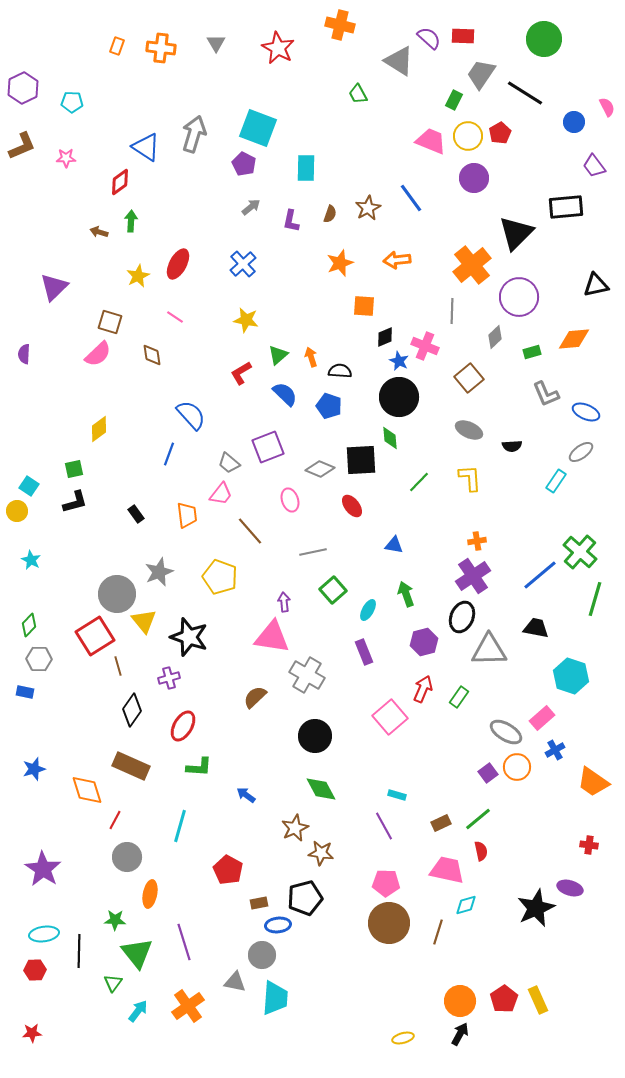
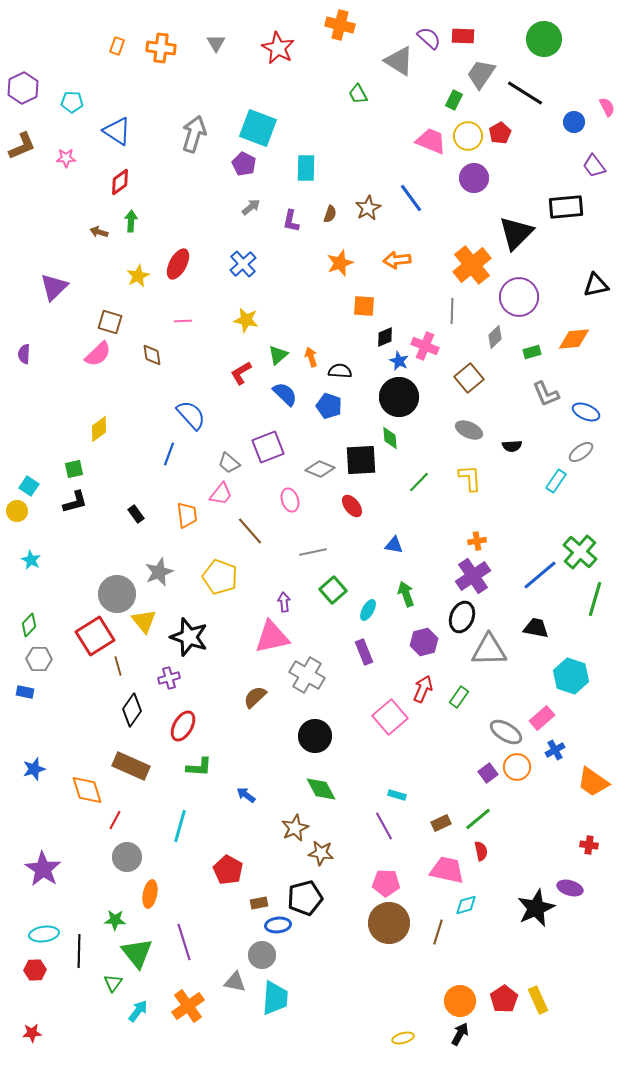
blue triangle at (146, 147): moved 29 px left, 16 px up
pink line at (175, 317): moved 8 px right, 4 px down; rotated 36 degrees counterclockwise
pink triangle at (272, 637): rotated 21 degrees counterclockwise
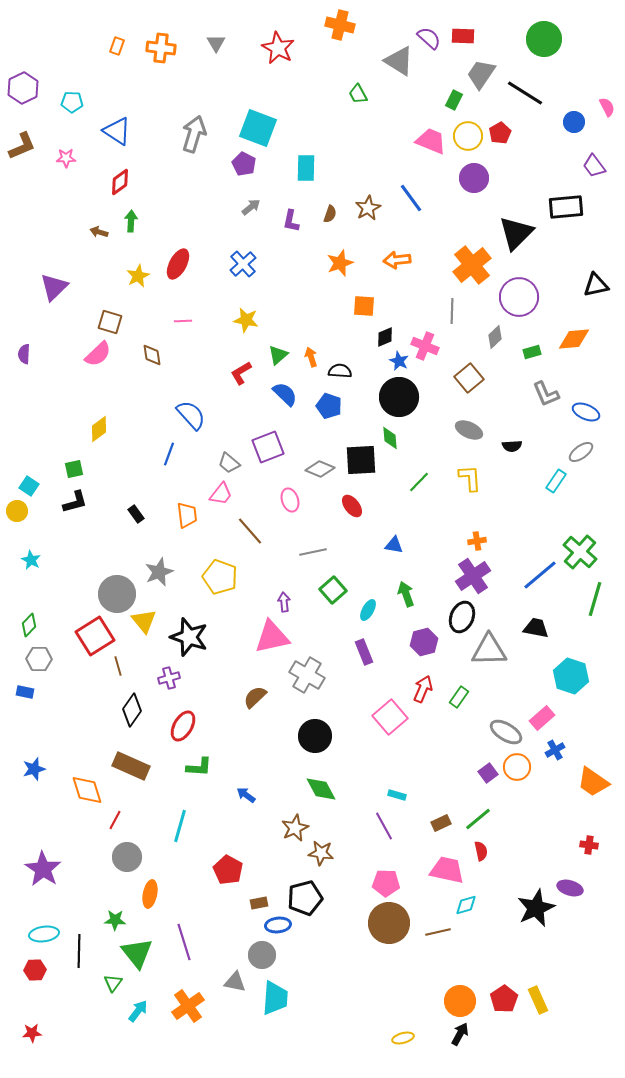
brown line at (438, 932): rotated 60 degrees clockwise
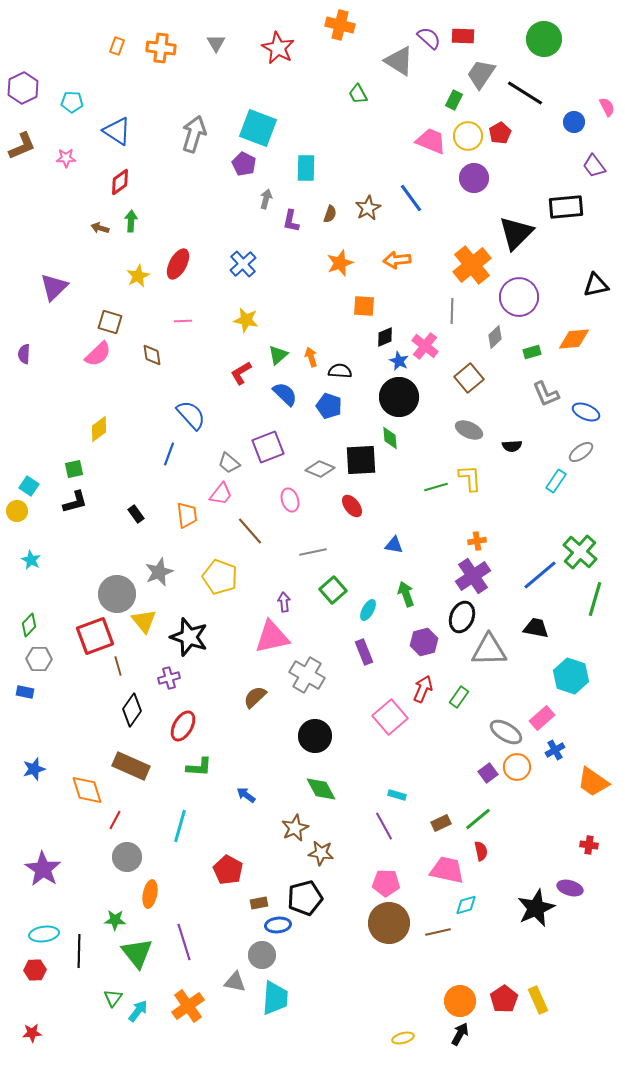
gray arrow at (251, 207): moved 15 px right, 8 px up; rotated 36 degrees counterclockwise
brown arrow at (99, 232): moved 1 px right, 4 px up
pink cross at (425, 346): rotated 16 degrees clockwise
green line at (419, 482): moved 17 px right, 5 px down; rotated 30 degrees clockwise
red square at (95, 636): rotated 12 degrees clockwise
green triangle at (113, 983): moved 15 px down
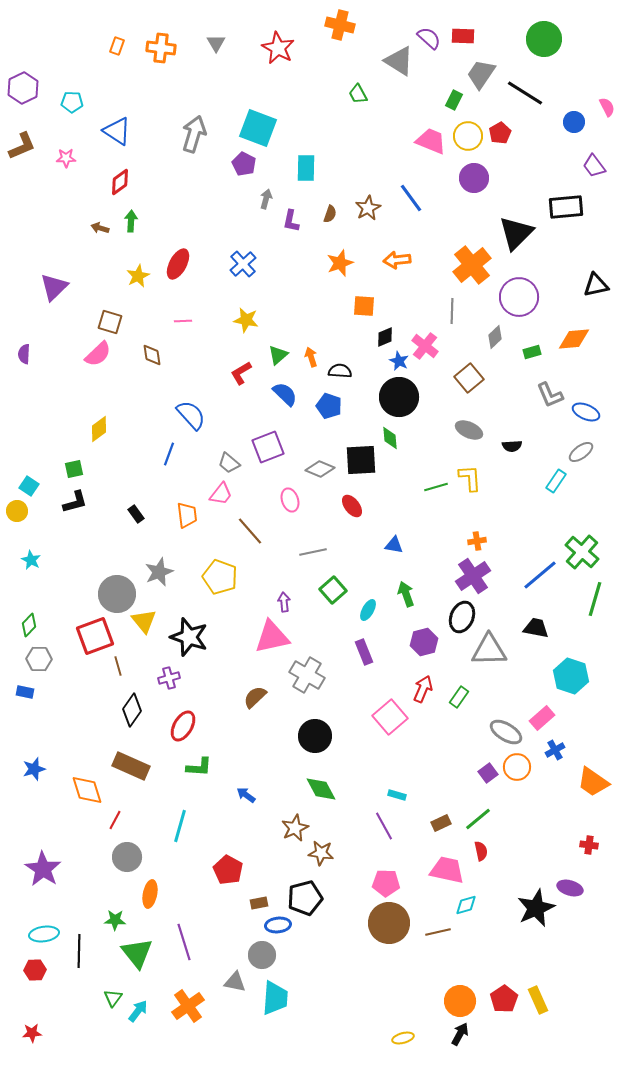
gray L-shape at (546, 394): moved 4 px right, 1 px down
green cross at (580, 552): moved 2 px right
